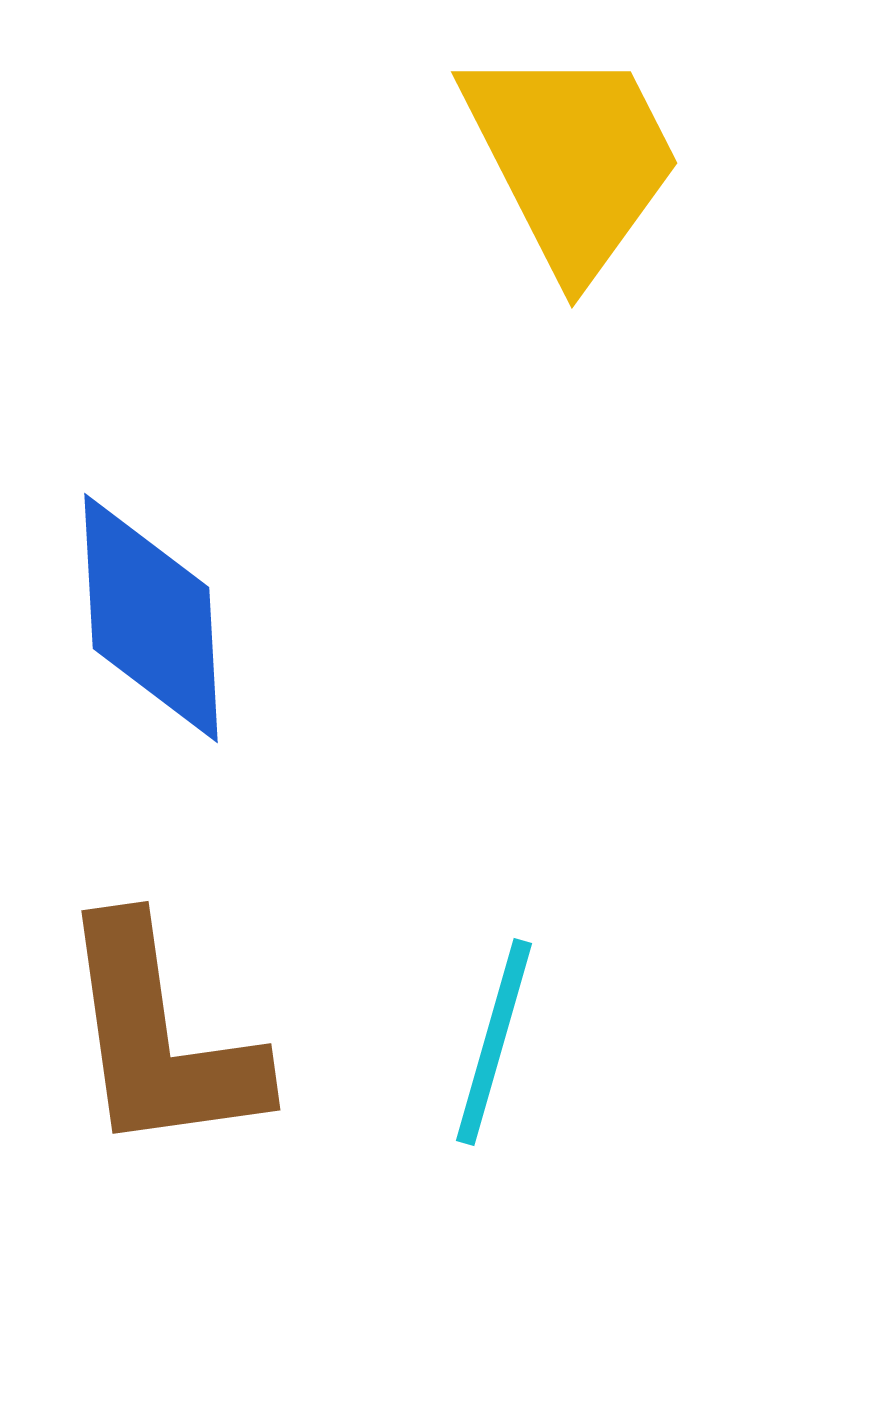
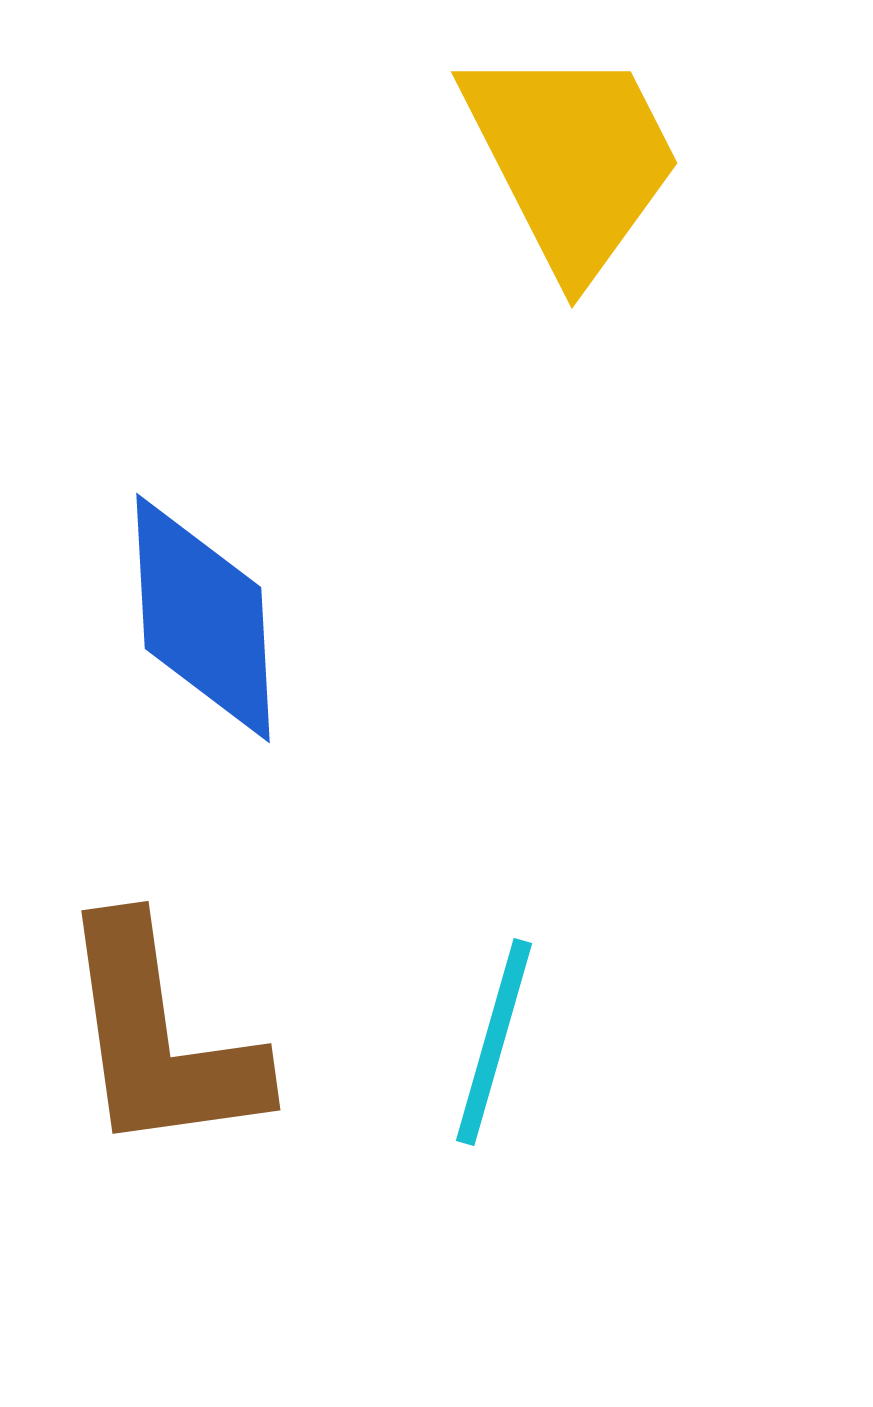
blue diamond: moved 52 px right
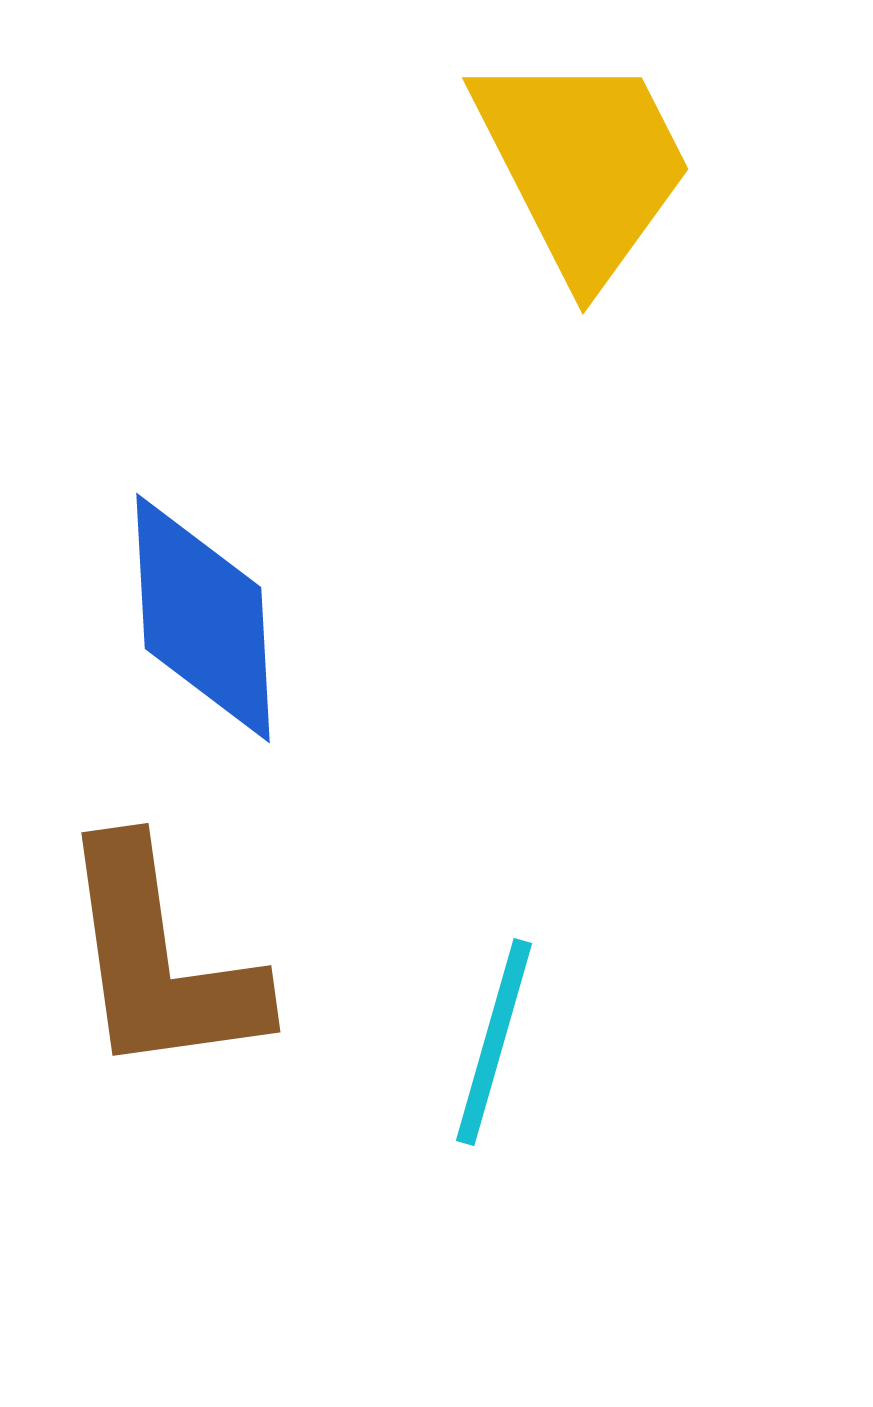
yellow trapezoid: moved 11 px right, 6 px down
brown L-shape: moved 78 px up
